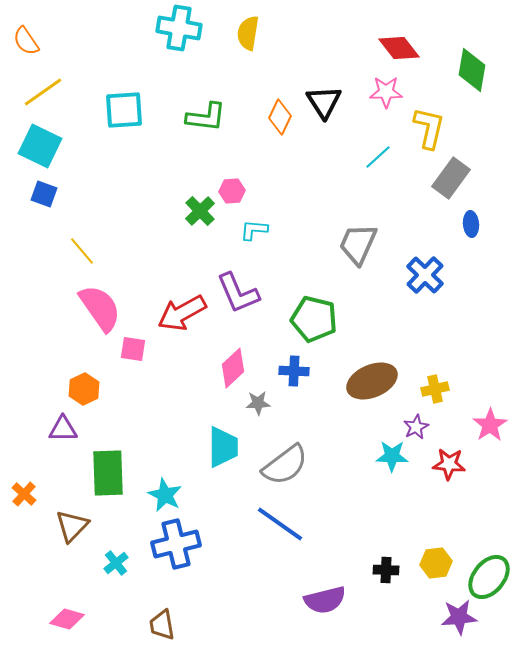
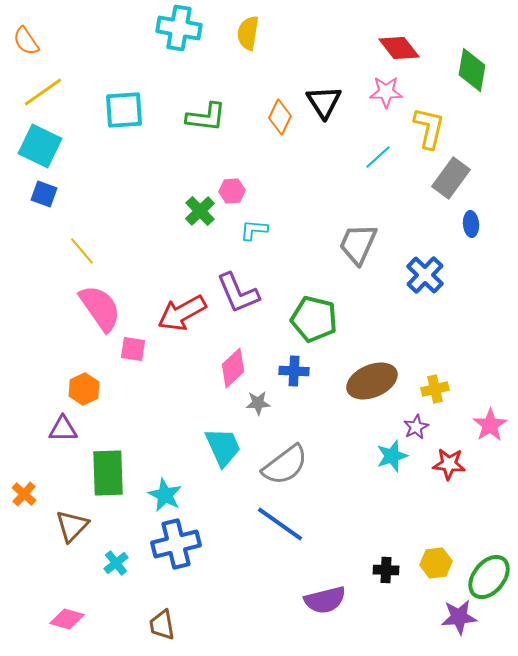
cyan trapezoid at (223, 447): rotated 24 degrees counterclockwise
cyan star at (392, 456): rotated 20 degrees counterclockwise
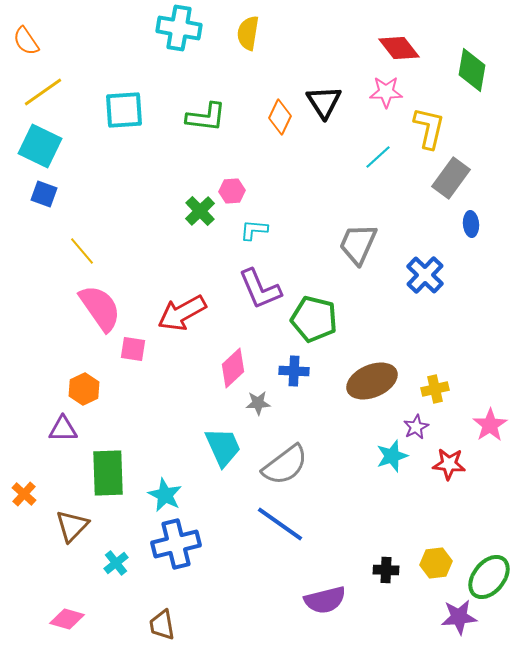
purple L-shape at (238, 293): moved 22 px right, 4 px up
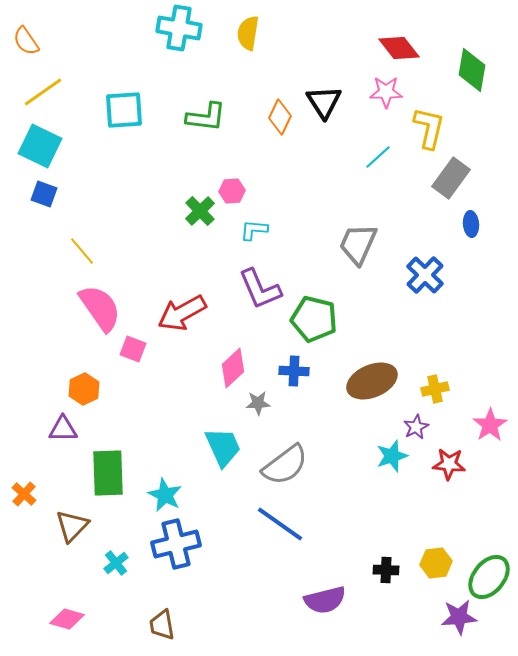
pink square at (133, 349): rotated 12 degrees clockwise
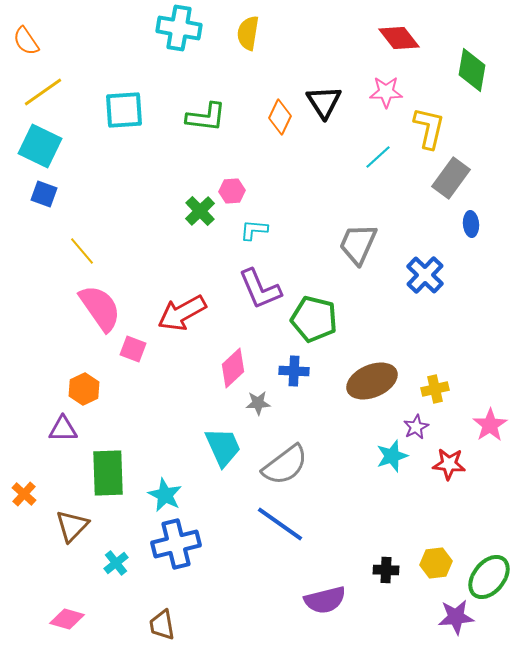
red diamond at (399, 48): moved 10 px up
purple star at (459, 617): moved 3 px left
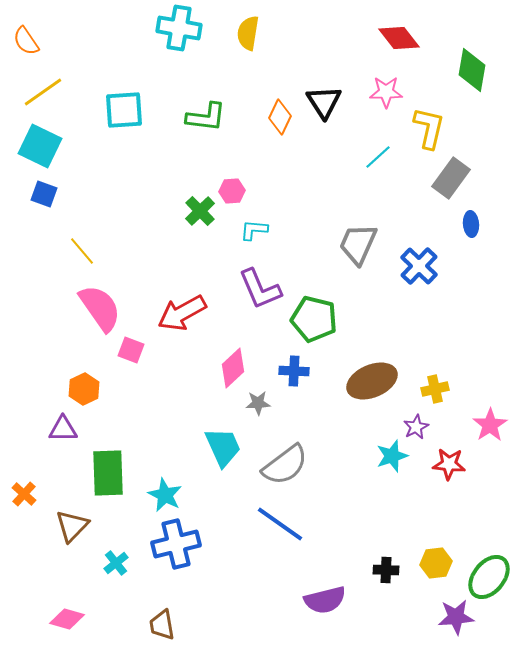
blue cross at (425, 275): moved 6 px left, 9 px up
pink square at (133, 349): moved 2 px left, 1 px down
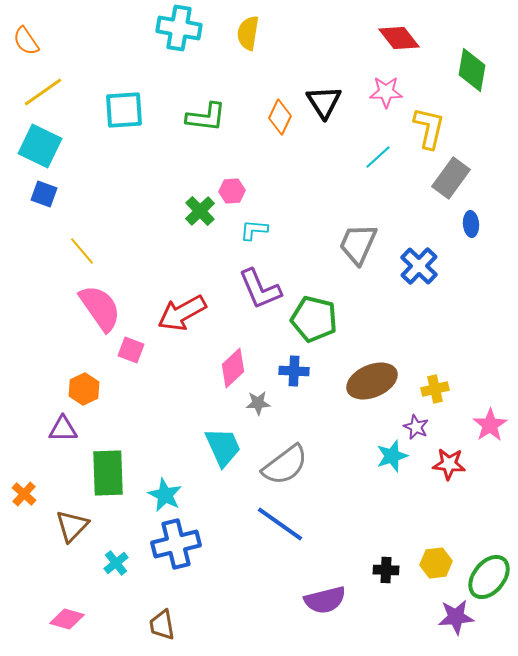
purple star at (416, 427): rotated 20 degrees counterclockwise
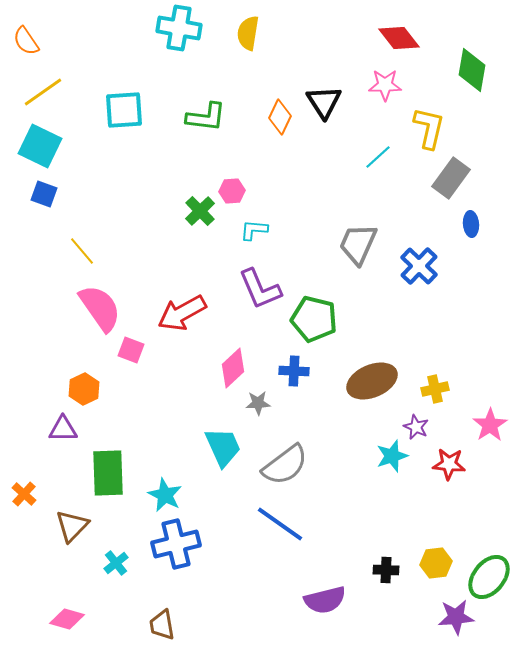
pink star at (386, 92): moved 1 px left, 7 px up
